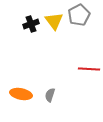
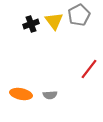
red line: rotated 55 degrees counterclockwise
gray semicircle: rotated 112 degrees counterclockwise
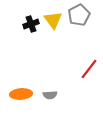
yellow triangle: moved 1 px left, 1 px up
orange ellipse: rotated 15 degrees counterclockwise
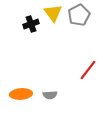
yellow triangle: moved 7 px up
red line: moved 1 px left, 1 px down
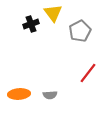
gray pentagon: moved 1 px right, 16 px down
red line: moved 3 px down
orange ellipse: moved 2 px left
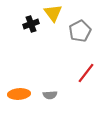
red line: moved 2 px left
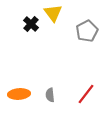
black cross: rotated 28 degrees counterclockwise
gray pentagon: moved 7 px right
red line: moved 21 px down
gray semicircle: rotated 88 degrees clockwise
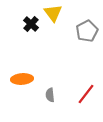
orange ellipse: moved 3 px right, 15 px up
